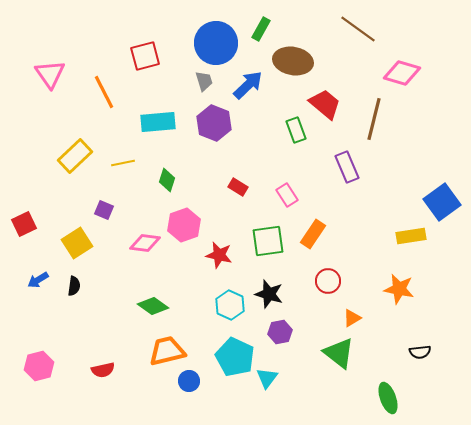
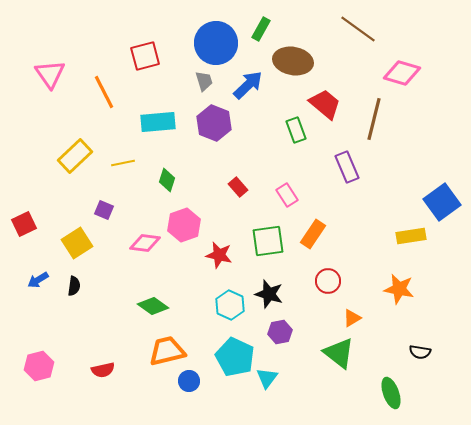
red rectangle at (238, 187): rotated 18 degrees clockwise
black semicircle at (420, 352): rotated 15 degrees clockwise
green ellipse at (388, 398): moved 3 px right, 5 px up
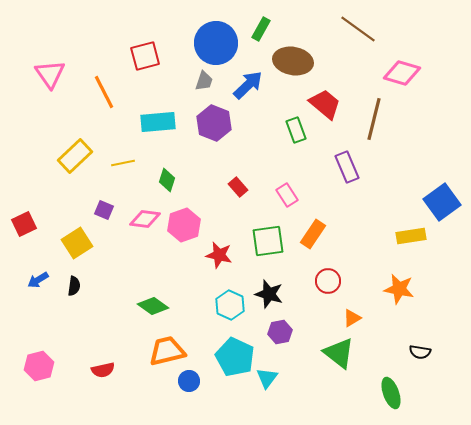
gray trapezoid at (204, 81): rotated 35 degrees clockwise
pink diamond at (145, 243): moved 24 px up
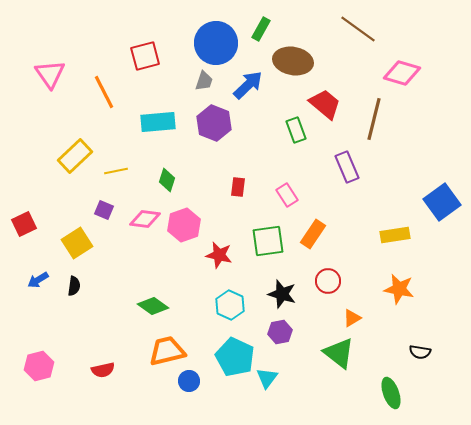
yellow line at (123, 163): moved 7 px left, 8 px down
red rectangle at (238, 187): rotated 48 degrees clockwise
yellow rectangle at (411, 236): moved 16 px left, 1 px up
black star at (269, 294): moved 13 px right
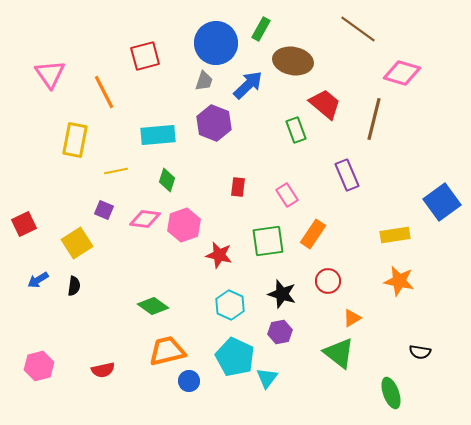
cyan rectangle at (158, 122): moved 13 px down
yellow rectangle at (75, 156): moved 16 px up; rotated 36 degrees counterclockwise
purple rectangle at (347, 167): moved 8 px down
orange star at (399, 289): moved 8 px up
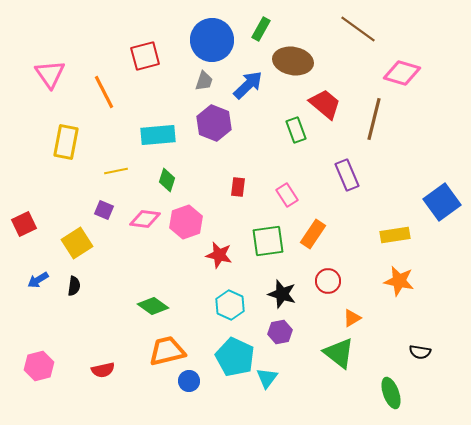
blue circle at (216, 43): moved 4 px left, 3 px up
yellow rectangle at (75, 140): moved 9 px left, 2 px down
pink hexagon at (184, 225): moved 2 px right, 3 px up
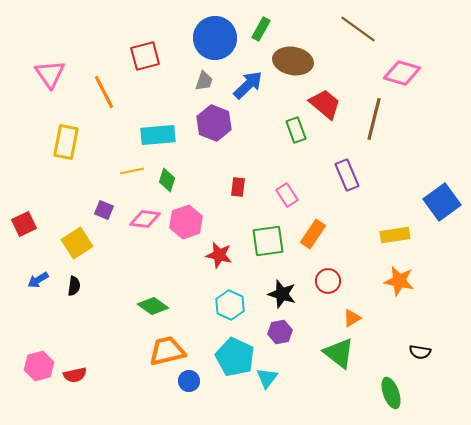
blue circle at (212, 40): moved 3 px right, 2 px up
yellow line at (116, 171): moved 16 px right
red semicircle at (103, 370): moved 28 px left, 5 px down
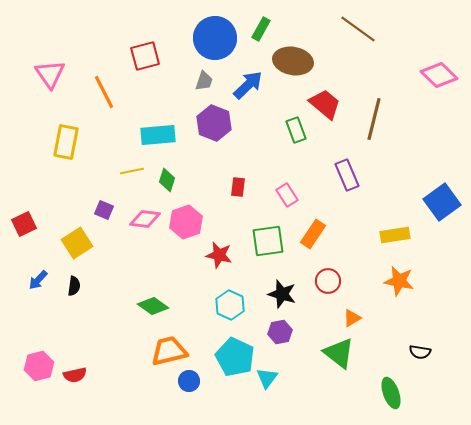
pink diamond at (402, 73): moved 37 px right, 2 px down; rotated 27 degrees clockwise
blue arrow at (38, 280): rotated 15 degrees counterclockwise
orange trapezoid at (167, 351): moved 2 px right
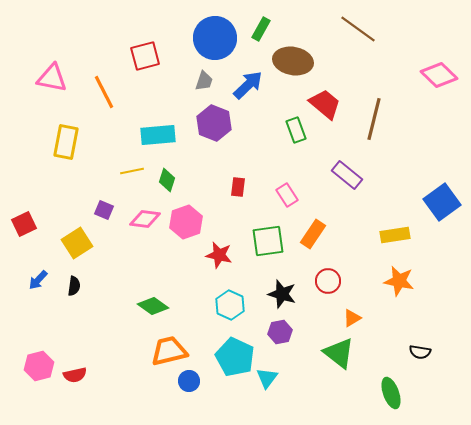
pink triangle at (50, 74): moved 2 px right, 4 px down; rotated 44 degrees counterclockwise
purple rectangle at (347, 175): rotated 28 degrees counterclockwise
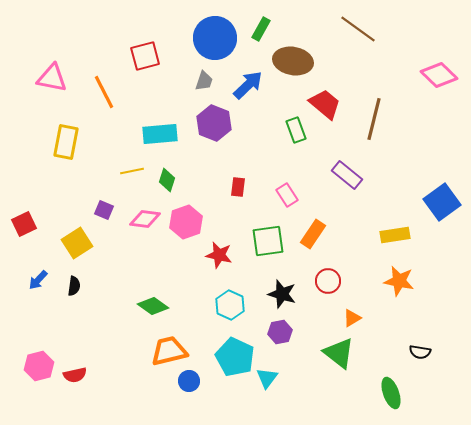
cyan rectangle at (158, 135): moved 2 px right, 1 px up
